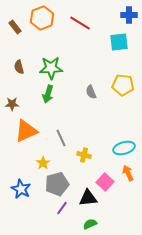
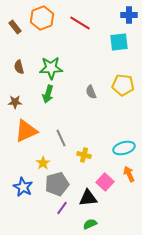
brown star: moved 3 px right, 2 px up
orange arrow: moved 1 px right, 1 px down
blue star: moved 2 px right, 2 px up
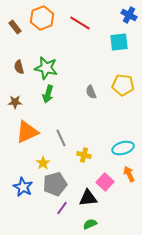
blue cross: rotated 28 degrees clockwise
green star: moved 5 px left; rotated 15 degrees clockwise
orange triangle: moved 1 px right, 1 px down
cyan ellipse: moved 1 px left
gray pentagon: moved 2 px left
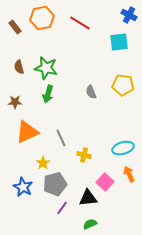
orange hexagon: rotated 10 degrees clockwise
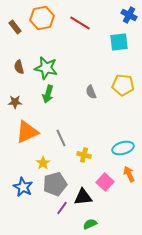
black triangle: moved 5 px left, 1 px up
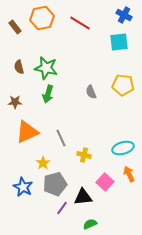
blue cross: moved 5 px left
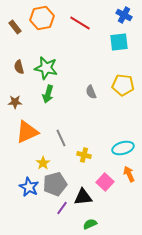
blue star: moved 6 px right
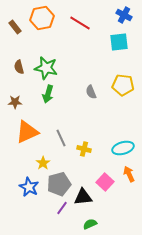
yellow cross: moved 6 px up
gray pentagon: moved 4 px right
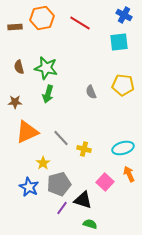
brown rectangle: rotated 56 degrees counterclockwise
gray line: rotated 18 degrees counterclockwise
black triangle: moved 3 px down; rotated 24 degrees clockwise
green semicircle: rotated 40 degrees clockwise
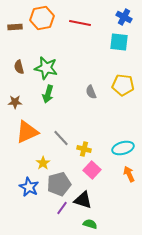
blue cross: moved 2 px down
red line: rotated 20 degrees counterclockwise
cyan square: rotated 12 degrees clockwise
pink square: moved 13 px left, 12 px up
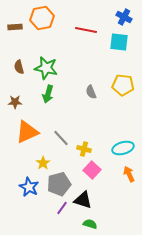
red line: moved 6 px right, 7 px down
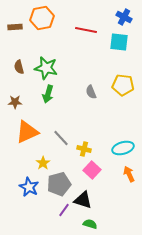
purple line: moved 2 px right, 2 px down
